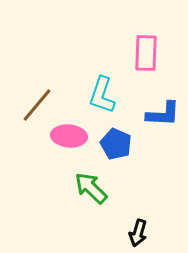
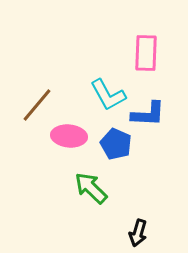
cyan L-shape: moved 6 px right; rotated 48 degrees counterclockwise
blue L-shape: moved 15 px left
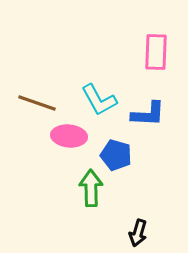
pink rectangle: moved 10 px right, 1 px up
cyan L-shape: moved 9 px left, 5 px down
brown line: moved 2 px up; rotated 69 degrees clockwise
blue pentagon: moved 11 px down; rotated 8 degrees counterclockwise
green arrow: rotated 45 degrees clockwise
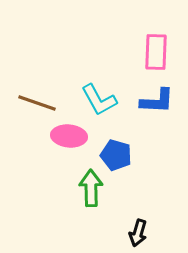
blue L-shape: moved 9 px right, 13 px up
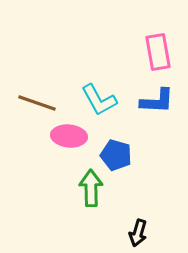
pink rectangle: moved 2 px right; rotated 12 degrees counterclockwise
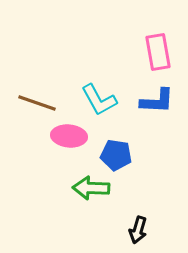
blue pentagon: rotated 8 degrees counterclockwise
green arrow: rotated 87 degrees counterclockwise
black arrow: moved 3 px up
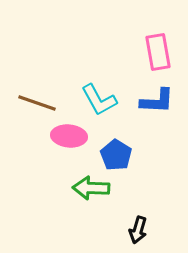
blue pentagon: rotated 24 degrees clockwise
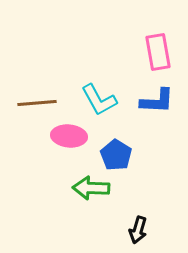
brown line: rotated 24 degrees counterclockwise
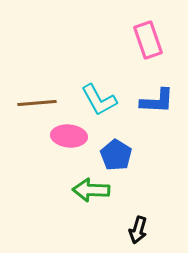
pink rectangle: moved 10 px left, 12 px up; rotated 9 degrees counterclockwise
green arrow: moved 2 px down
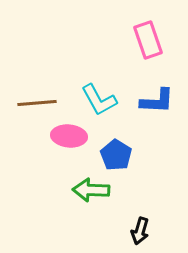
black arrow: moved 2 px right, 1 px down
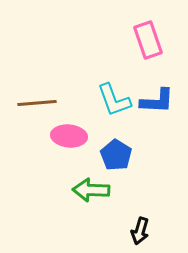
cyan L-shape: moved 15 px right; rotated 9 degrees clockwise
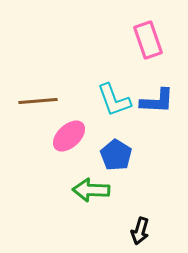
brown line: moved 1 px right, 2 px up
pink ellipse: rotated 48 degrees counterclockwise
